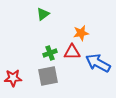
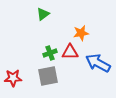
red triangle: moved 2 px left
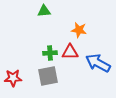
green triangle: moved 1 px right, 3 px up; rotated 32 degrees clockwise
orange star: moved 2 px left, 3 px up; rotated 21 degrees clockwise
green cross: rotated 16 degrees clockwise
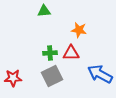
red triangle: moved 1 px right, 1 px down
blue arrow: moved 2 px right, 11 px down
gray square: moved 4 px right; rotated 15 degrees counterclockwise
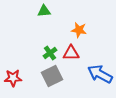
green cross: rotated 32 degrees counterclockwise
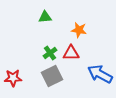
green triangle: moved 1 px right, 6 px down
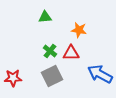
green cross: moved 2 px up; rotated 16 degrees counterclockwise
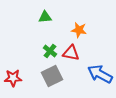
red triangle: rotated 12 degrees clockwise
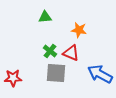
red triangle: rotated 12 degrees clockwise
gray square: moved 4 px right, 3 px up; rotated 30 degrees clockwise
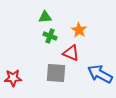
orange star: rotated 21 degrees clockwise
green cross: moved 15 px up; rotated 16 degrees counterclockwise
